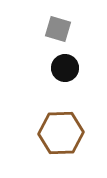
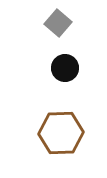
gray square: moved 6 px up; rotated 24 degrees clockwise
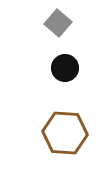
brown hexagon: moved 4 px right; rotated 6 degrees clockwise
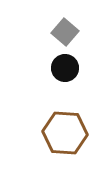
gray square: moved 7 px right, 9 px down
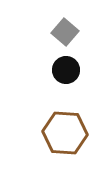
black circle: moved 1 px right, 2 px down
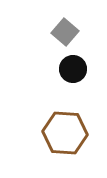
black circle: moved 7 px right, 1 px up
